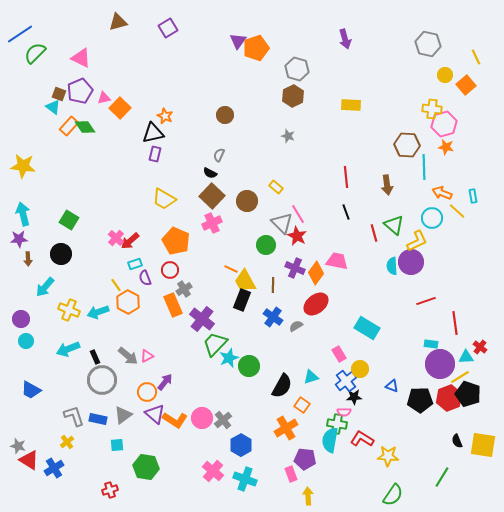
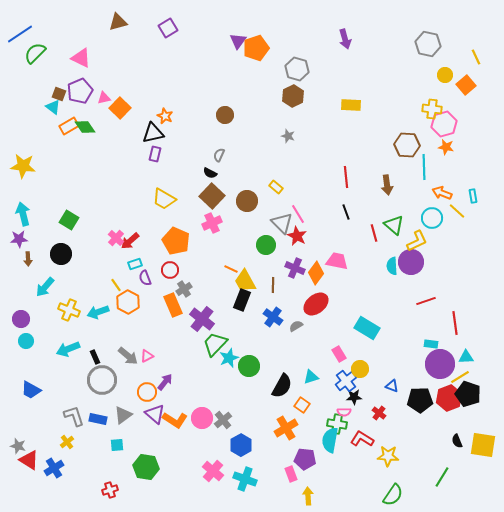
orange rectangle at (69, 126): rotated 18 degrees clockwise
red cross at (480, 347): moved 101 px left, 66 px down
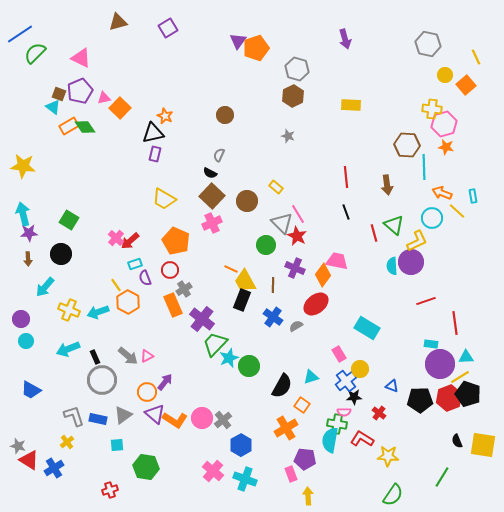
purple star at (19, 239): moved 10 px right, 6 px up
orange diamond at (316, 273): moved 7 px right, 2 px down
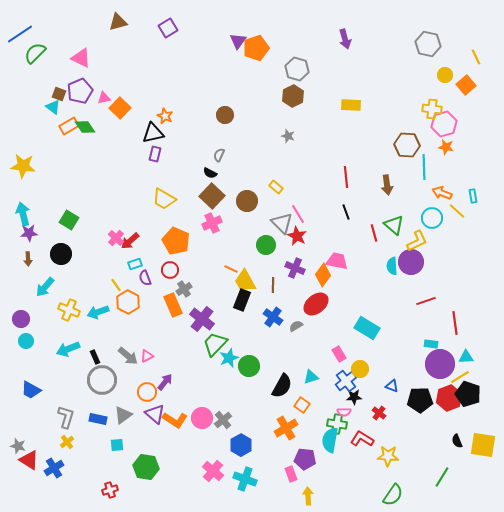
gray L-shape at (74, 416): moved 8 px left, 1 px down; rotated 35 degrees clockwise
